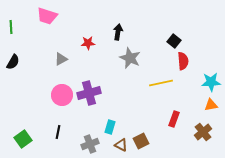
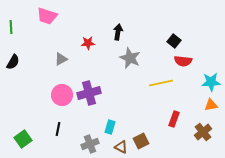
red semicircle: rotated 102 degrees clockwise
black line: moved 3 px up
brown triangle: moved 2 px down
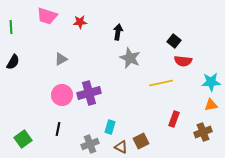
red star: moved 8 px left, 21 px up
brown cross: rotated 18 degrees clockwise
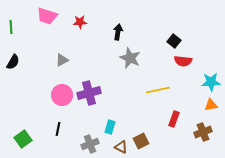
gray triangle: moved 1 px right, 1 px down
yellow line: moved 3 px left, 7 px down
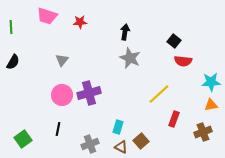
black arrow: moved 7 px right
gray triangle: rotated 24 degrees counterclockwise
yellow line: moved 1 px right, 4 px down; rotated 30 degrees counterclockwise
cyan rectangle: moved 8 px right
brown square: rotated 14 degrees counterclockwise
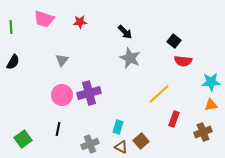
pink trapezoid: moved 3 px left, 3 px down
black arrow: rotated 126 degrees clockwise
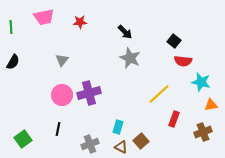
pink trapezoid: moved 2 px up; rotated 30 degrees counterclockwise
cyan star: moved 10 px left; rotated 18 degrees clockwise
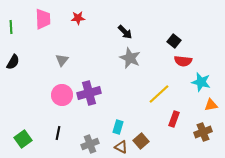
pink trapezoid: moved 1 px left, 2 px down; rotated 80 degrees counterclockwise
red star: moved 2 px left, 4 px up
black line: moved 4 px down
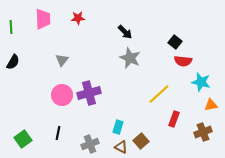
black square: moved 1 px right, 1 px down
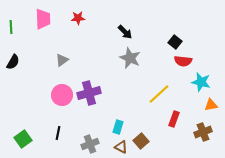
gray triangle: rotated 16 degrees clockwise
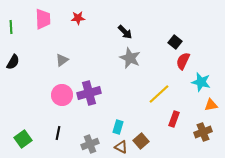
red semicircle: rotated 108 degrees clockwise
